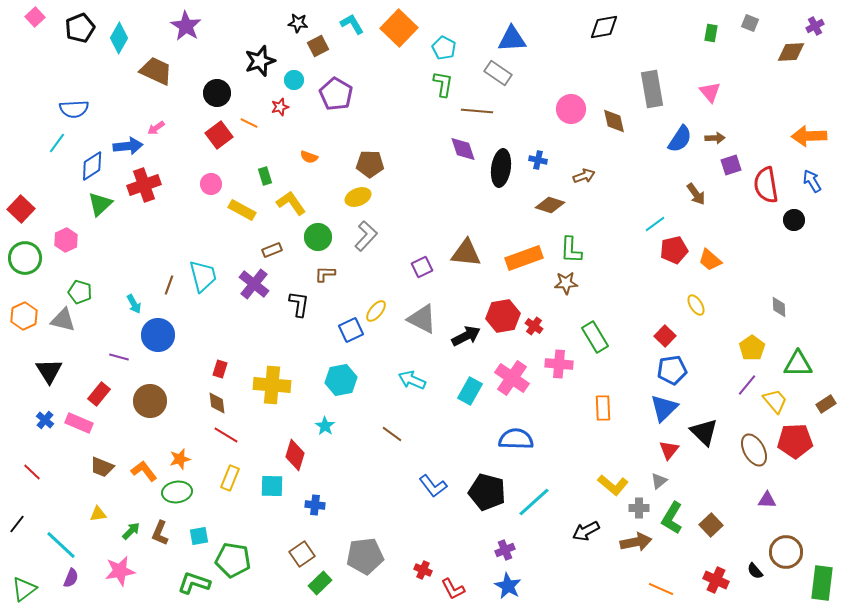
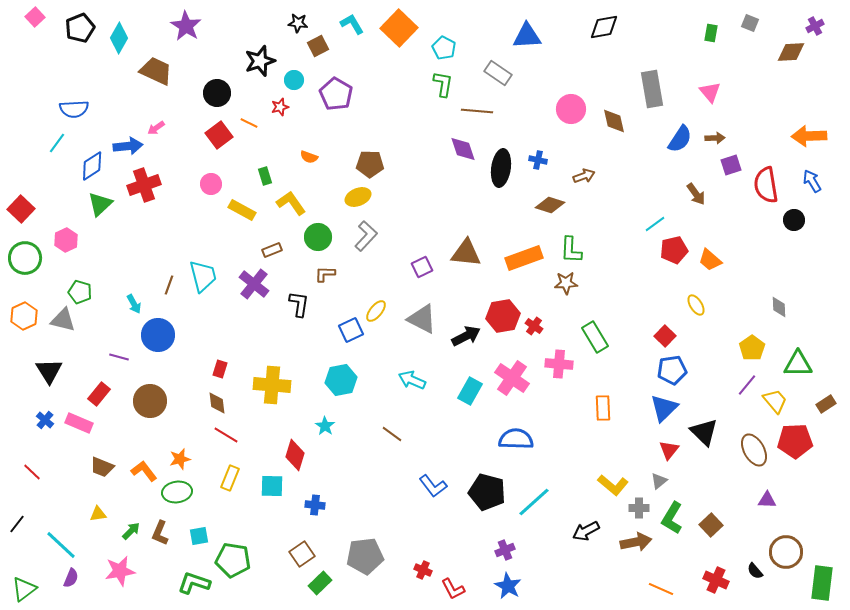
blue triangle at (512, 39): moved 15 px right, 3 px up
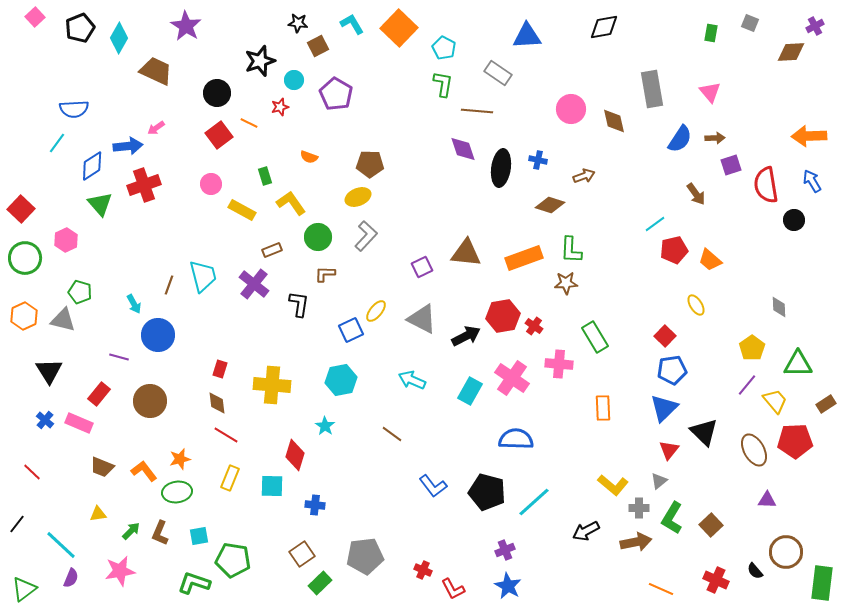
green triangle at (100, 204): rotated 28 degrees counterclockwise
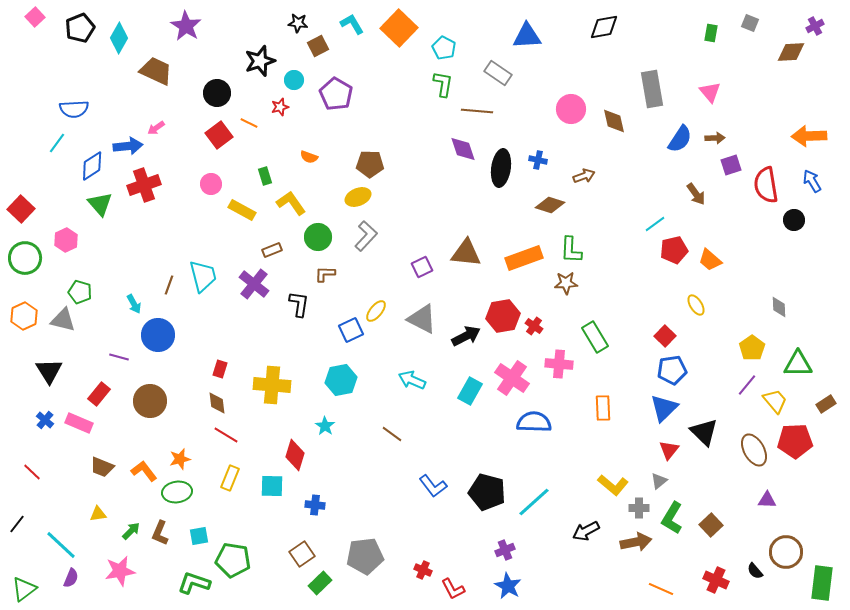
blue semicircle at (516, 439): moved 18 px right, 17 px up
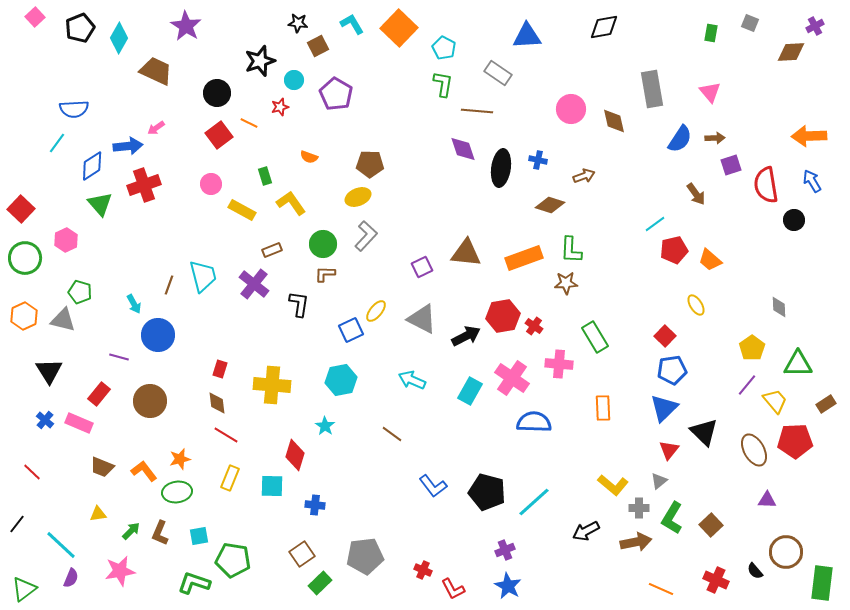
green circle at (318, 237): moved 5 px right, 7 px down
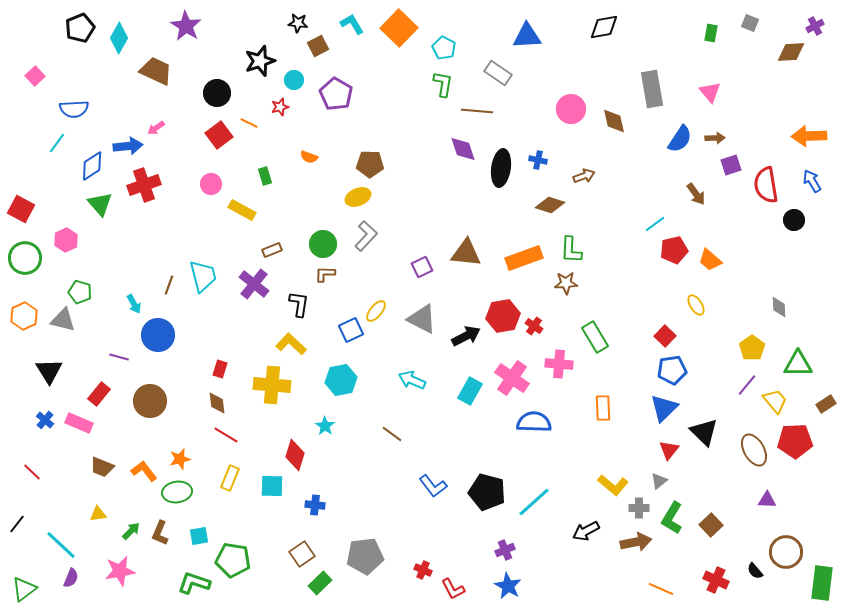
pink square at (35, 17): moved 59 px down
yellow L-shape at (291, 203): moved 141 px down; rotated 12 degrees counterclockwise
red square at (21, 209): rotated 16 degrees counterclockwise
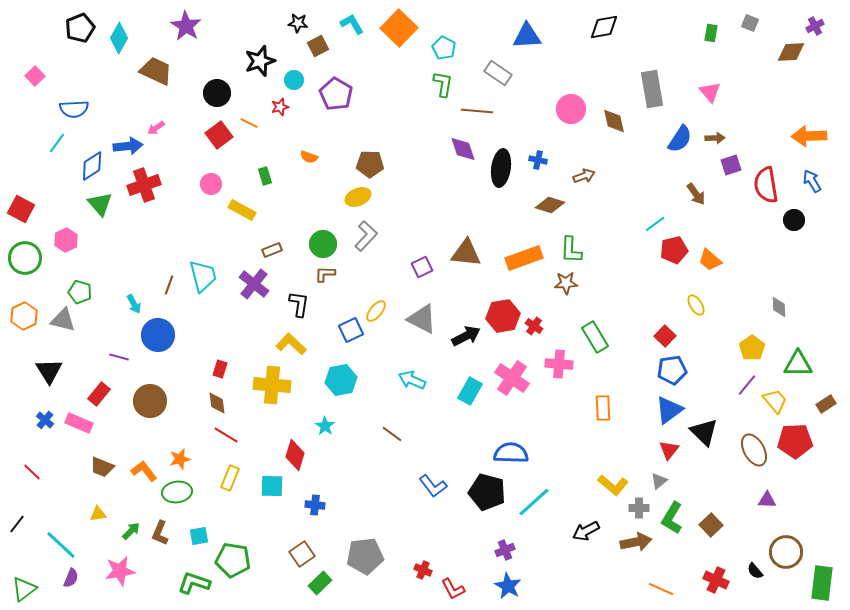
blue triangle at (664, 408): moved 5 px right, 2 px down; rotated 8 degrees clockwise
blue semicircle at (534, 422): moved 23 px left, 31 px down
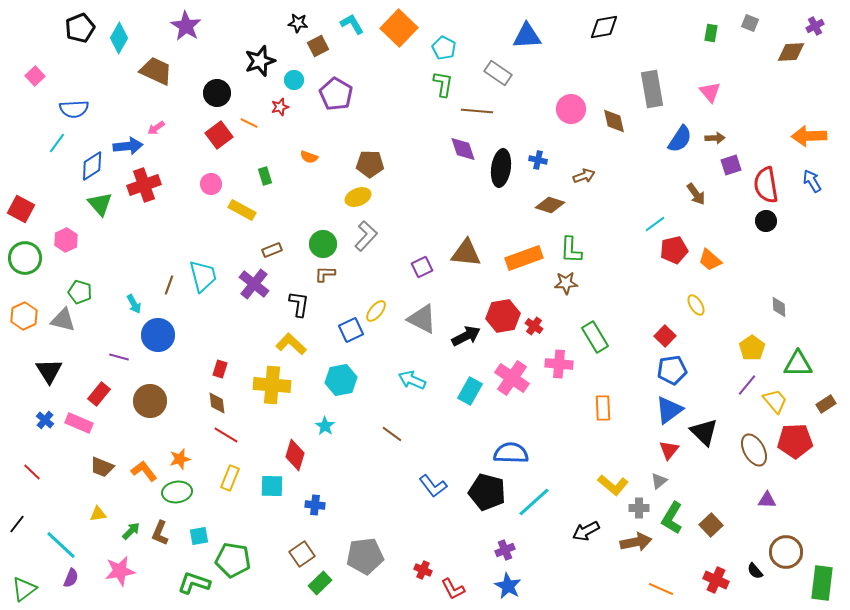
black circle at (794, 220): moved 28 px left, 1 px down
